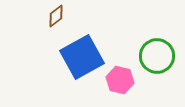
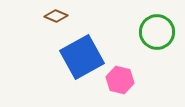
brown diamond: rotated 60 degrees clockwise
green circle: moved 24 px up
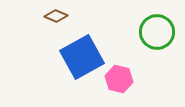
pink hexagon: moved 1 px left, 1 px up
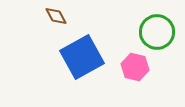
brown diamond: rotated 40 degrees clockwise
pink hexagon: moved 16 px right, 12 px up
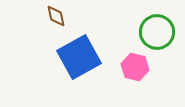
brown diamond: rotated 15 degrees clockwise
blue square: moved 3 px left
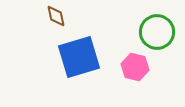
blue square: rotated 12 degrees clockwise
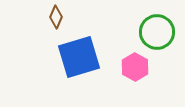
brown diamond: moved 1 px down; rotated 35 degrees clockwise
pink hexagon: rotated 16 degrees clockwise
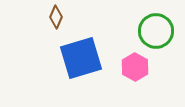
green circle: moved 1 px left, 1 px up
blue square: moved 2 px right, 1 px down
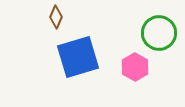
green circle: moved 3 px right, 2 px down
blue square: moved 3 px left, 1 px up
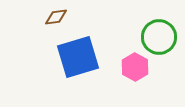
brown diamond: rotated 60 degrees clockwise
green circle: moved 4 px down
